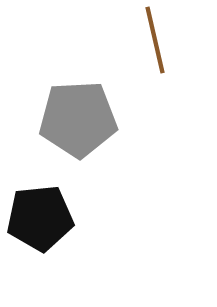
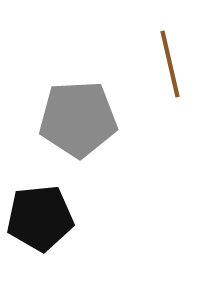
brown line: moved 15 px right, 24 px down
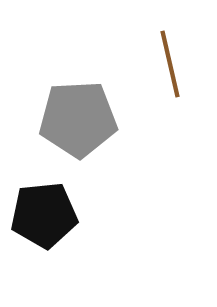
black pentagon: moved 4 px right, 3 px up
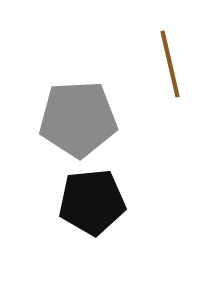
black pentagon: moved 48 px right, 13 px up
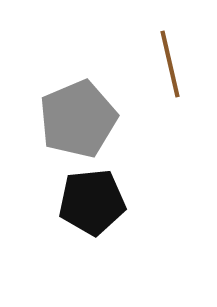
gray pentagon: rotated 20 degrees counterclockwise
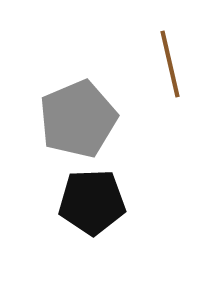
black pentagon: rotated 4 degrees clockwise
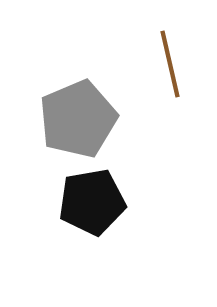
black pentagon: rotated 8 degrees counterclockwise
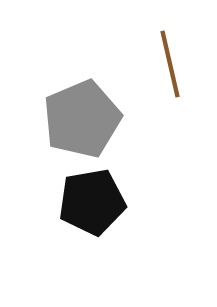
gray pentagon: moved 4 px right
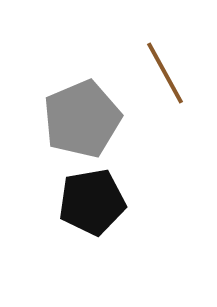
brown line: moved 5 px left, 9 px down; rotated 16 degrees counterclockwise
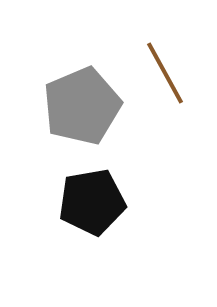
gray pentagon: moved 13 px up
